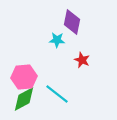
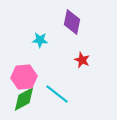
cyan star: moved 17 px left
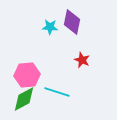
cyan star: moved 10 px right, 13 px up
pink hexagon: moved 3 px right, 2 px up
cyan line: moved 2 px up; rotated 20 degrees counterclockwise
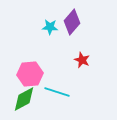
purple diamond: rotated 30 degrees clockwise
pink hexagon: moved 3 px right, 1 px up
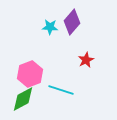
red star: moved 4 px right; rotated 21 degrees clockwise
pink hexagon: rotated 15 degrees counterclockwise
cyan line: moved 4 px right, 2 px up
green diamond: moved 1 px left
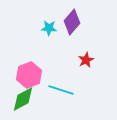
cyan star: moved 1 px left, 1 px down
pink hexagon: moved 1 px left, 1 px down
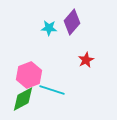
cyan line: moved 9 px left
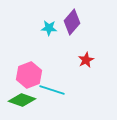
green diamond: moved 1 px left, 1 px down; rotated 48 degrees clockwise
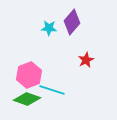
green diamond: moved 5 px right, 1 px up
